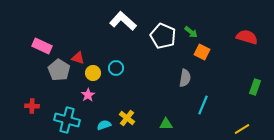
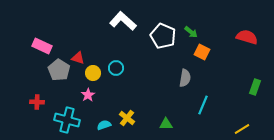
red cross: moved 5 px right, 4 px up
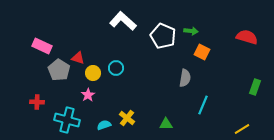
green arrow: moved 1 px up; rotated 32 degrees counterclockwise
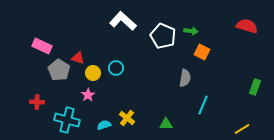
red semicircle: moved 11 px up
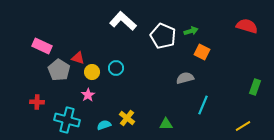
green arrow: rotated 24 degrees counterclockwise
yellow circle: moved 1 px left, 1 px up
gray semicircle: rotated 114 degrees counterclockwise
yellow line: moved 1 px right, 3 px up
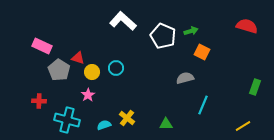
red cross: moved 2 px right, 1 px up
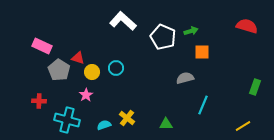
white pentagon: moved 1 px down
orange square: rotated 28 degrees counterclockwise
pink star: moved 2 px left
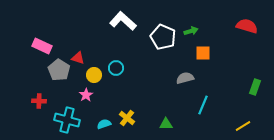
orange square: moved 1 px right, 1 px down
yellow circle: moved 2 px right, 3 px down
cyan semicircle: moved 1 px up
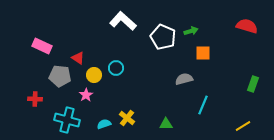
red triangle: rotated 16 degrees clockwise
gray pentagon: moved 1 px right, 6 px down; rotated 25 degrees counterclockwise
gray semicircle: moved 1 px left, 1 px down
green rectangle: moved 2 px left, 3 px up
red cross: moved 4 px left, 2 px up
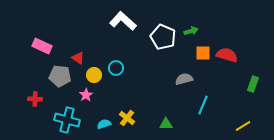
red semicircle: moved 20 px left, 29 px down
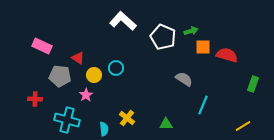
orange square: moved 6 px up
gray semicircle: rotated 48 degrees clockwise
cyan semicircle: moved 5 px down; rotated 104 degrees clockwise
